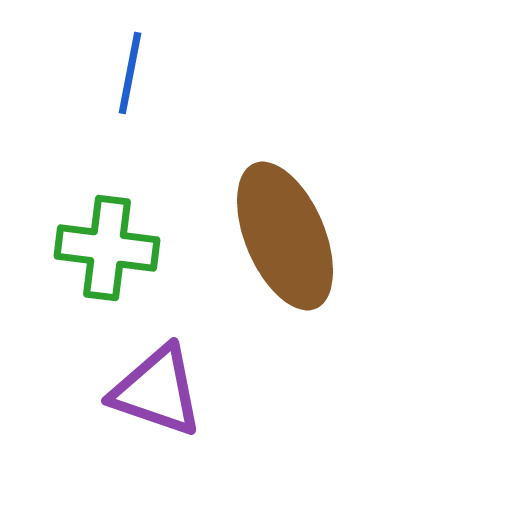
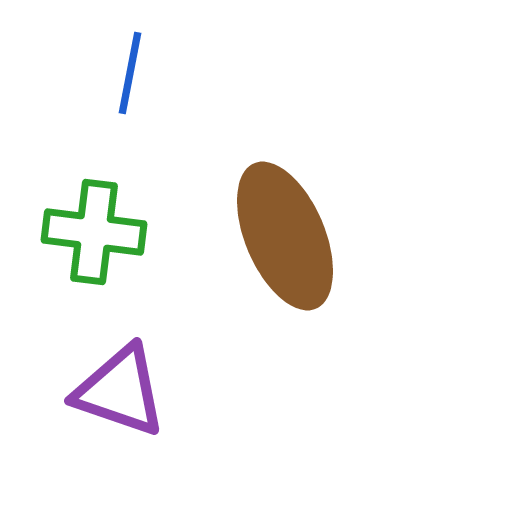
green cross: moved 13 px left, 16 px up
purple triangle: moved 37 px left
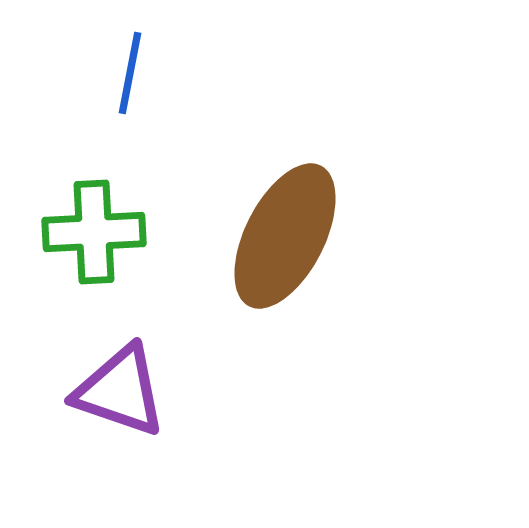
green cross: rotated 10 degrees counterclockwise
brown ellipse: rotated 50 degrees clockwise
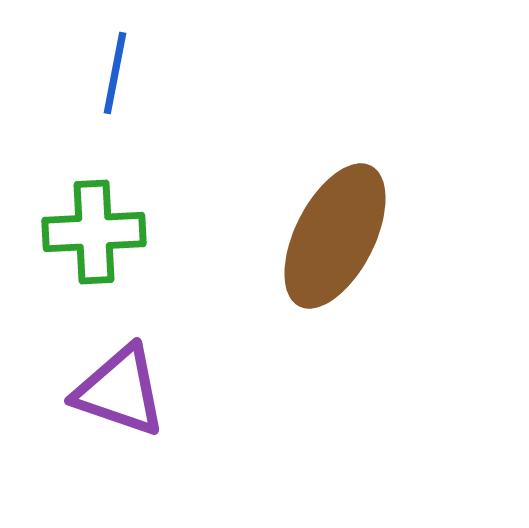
blue line: moved 15 px left
brown ellipse: moved 50 px right
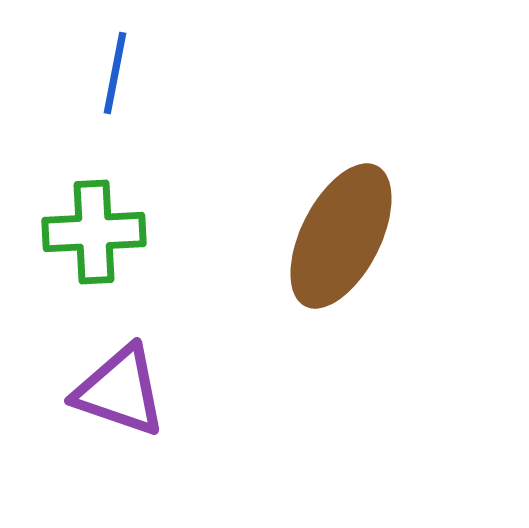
brown ellipse: moved 6 px right
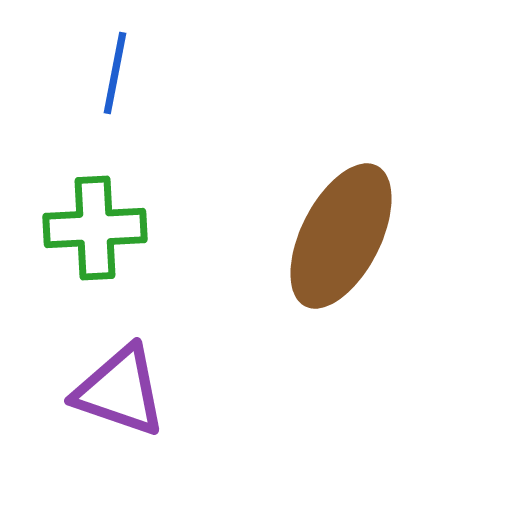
green cross: moved 1 px right, 4 px up
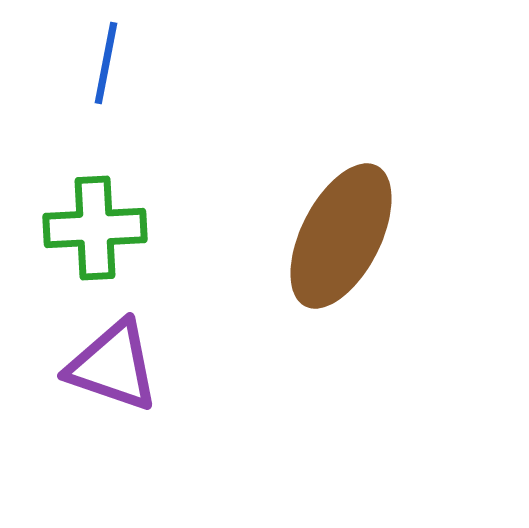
blue line: moved 9 px left, 10 px up
purple triangle: moved 7 px left, 25 px up
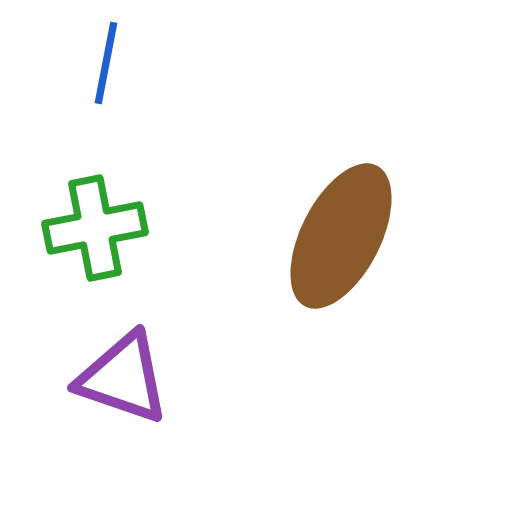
green cross: rotated 8 degrees counterclockwise
purple triangle: moved 10 px right, 12 px down
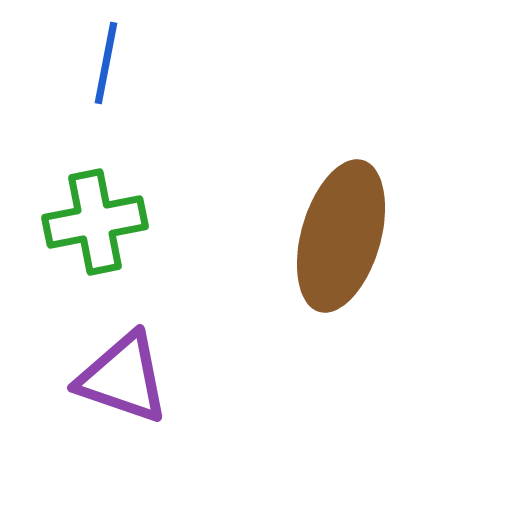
green cross: moved 6 px up
brown ellipse: rotated 11 degrees counterclockwise
